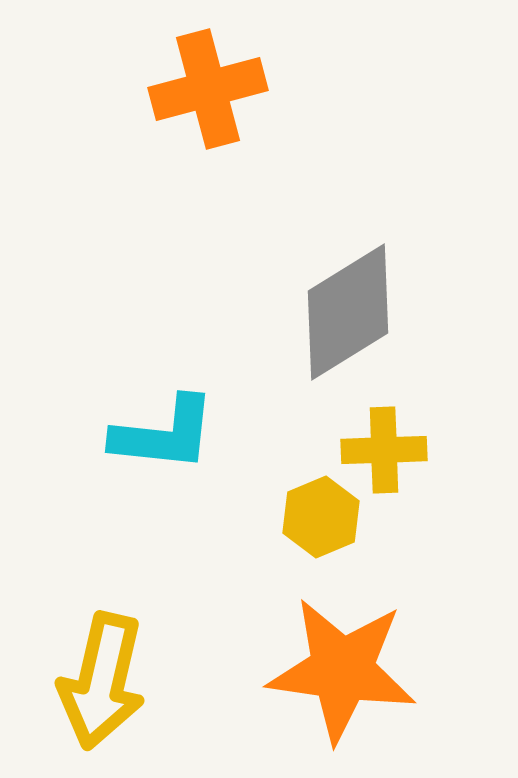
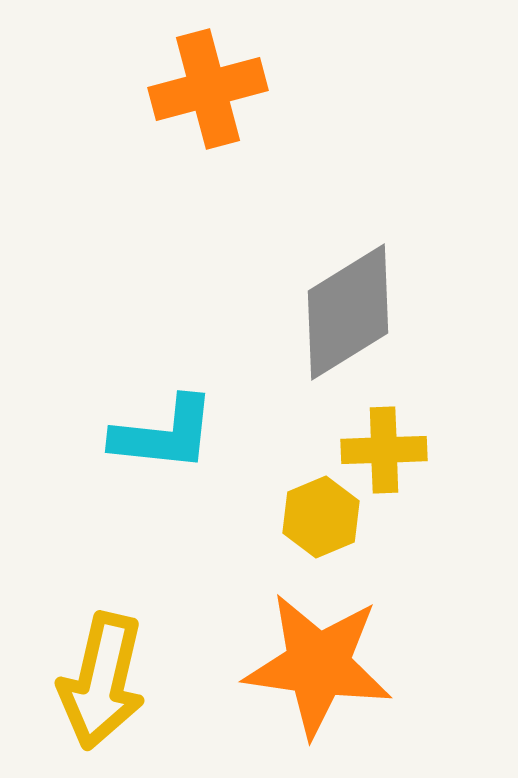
orange star: moved 24 px left, 5 px up
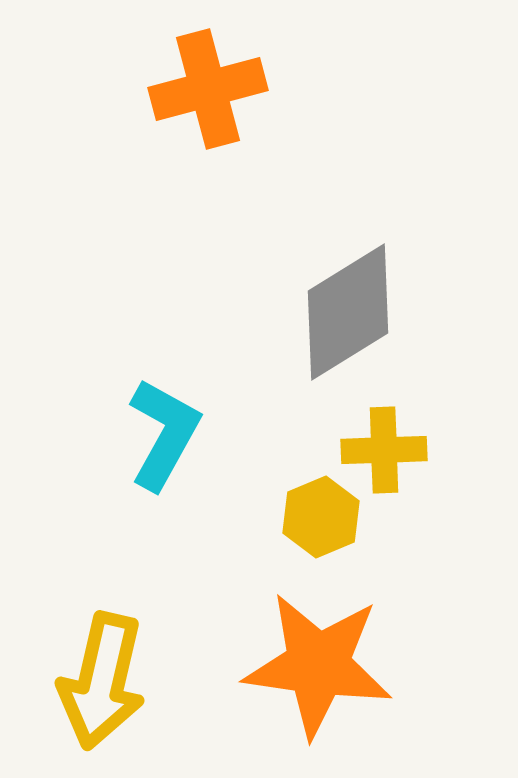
cyan L-shape: rotated 67 degrees counterclockwise
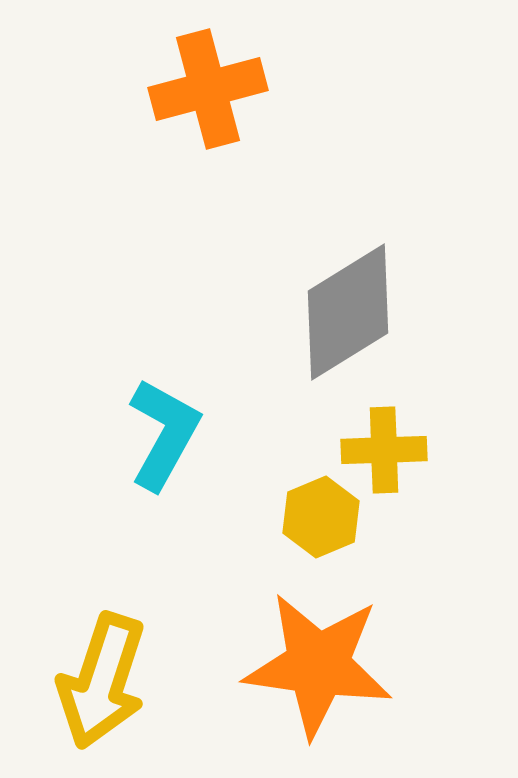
yellow arrow: rotated 5 degrees clockwise
